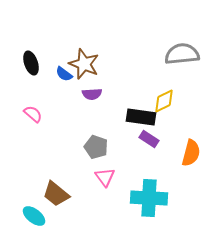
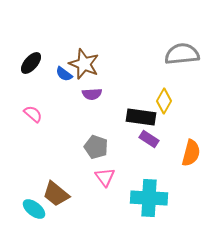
black ellipse: rotated 60 degrees clockwise
yellow diamond: rotated 35 degrees counterclockwise
cyan ellipse: moved 7 px up
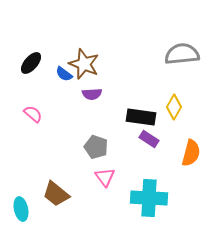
yellow diamond: moved 10 px right, 6 px down
cyan ellipse: moved 13 px left; rotated 40 degrees clockwise
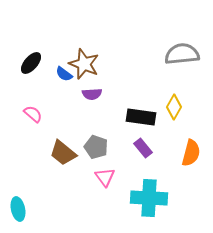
purple rectangle: moved 6 px left, 9 px down; rotated 18 degrees clockwise
brown trapezoid: moved 7 px right, 41 px up
cyan ellipse: moved 3 px left
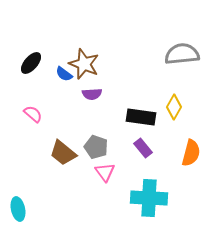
pink triangle: moved 5 px up
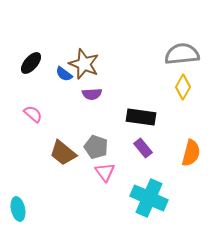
yellow diamond: moved 9 px right, 20 px up
cyan cross: rotated 21 degrees clockwise
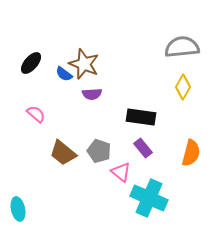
gray semicircle: moved 7 px up
pink semicircle: moved 3 px right
gray pentagon: moved 3 px right, 4 px down
pink triangle: moved 16 px right; rotated 15 degrees counterclockwise
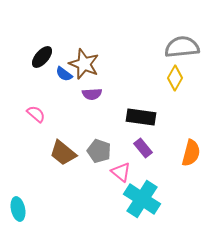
black ellipse: moved 11 px right, 6 px up
yellow diamond: moved 8 px left, 9 px up
cyan cross: moved 7 px left, 1 px down; rotated 9 degrees clockwise
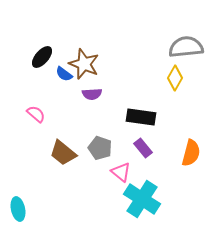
gray semicircle: moved 4 px right
gray pentagon: moved 1 px right, 3 px up
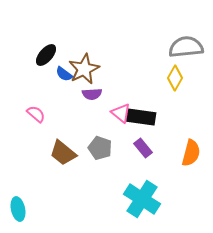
black ellipse: moved 4 px right, 2 px up
brown star: moved 5 px down; rotated 24 degrees clockwise
pink triangle: moved 59 px up
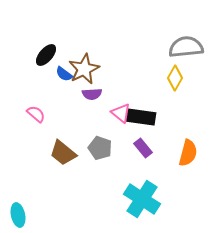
orange semicircle: moved 3 px left
cyan ellipse: moved 6 px down
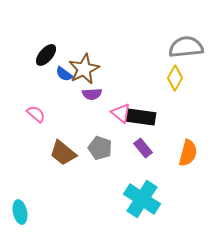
cyan ellipse: moved 2 px right, 3 px up
